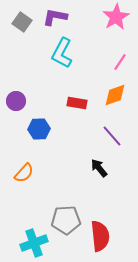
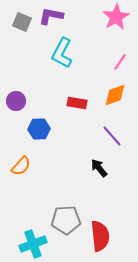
purple L-shape: moved 4 px left, 1 px up
gray square: rotated 12 degrees counterclockwise
orange semicircle: moved 3 px left, 7 px up
cyan cross: moved 1 px left, 1 px down
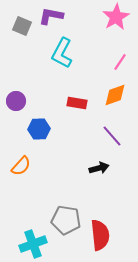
gray square: moved 4 px down
black arrow: rotated 114 degrees clockwise
gray pentagon: rotated 12 degrees clockwise
red semicircle: moved 1 px up
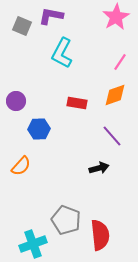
gray pentagon: rotated 12 degrees clockwise
